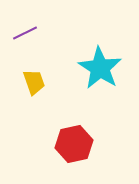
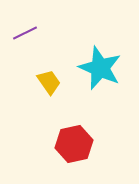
cyan star: rotated 9 degrees counterclockwise
yellow trapezoid: moved 15 px right; rotated 16 degrees counterclockwise
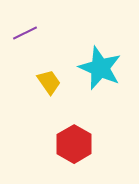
red hexagon: rotated 18 degrees counterclockwise
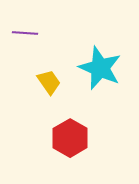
purple line: rotated 30 degrees clockwise
red hexagon: moved 4 px left, 6 px up
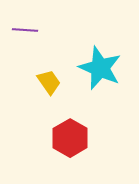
purple line: moved 3 px up
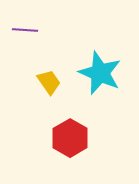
cyan star: moved 5 px down
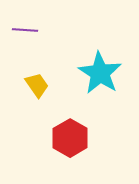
cyan star: rotated 9 degrees clockwise
yellow trapezoid: moved 12 px left, 3 px down
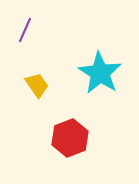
purple line: rotated 70 degrees counterclockwise
red hexagon: rotated 9 degrees clockwise
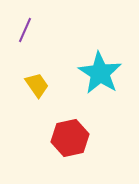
red hexagon: rotated 9 degrees clockwise
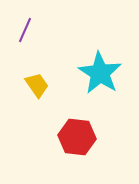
red hexagon: moved 7 px right, 1 px up; rotated 18 degrees clockwise
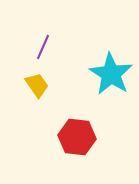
purple line: moved 18 px right, 17 px down
cyan star: moved 11 px right, 1 px down
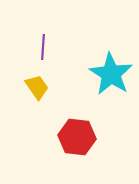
purple line: rotated 20 degrees counterclockwise
yellow trapezoid: moved 2 px down
